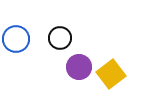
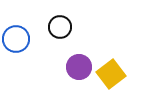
black circle: moved 11 px up
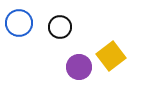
blue circle: moved 3 px right, 16 px up
yellow square: moved 18 px up
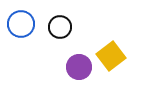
blue circle: moved 2 px right, 1 px down
